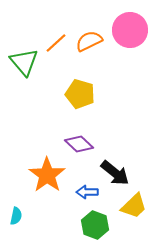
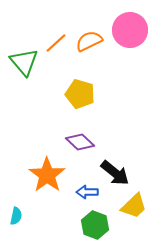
purple diamond: moved 1 px right, 2 px up
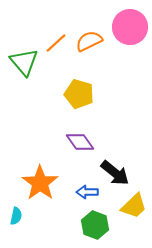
pink circle: moved 3 px up
yellow pentagon: moved 1 px left
purple diamond: rotated 12 degrees clockwise
orange star: moved 7 px left, 8 px down
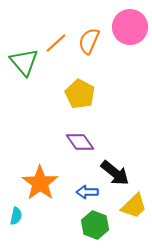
orange semicircle: rotated 40 degrees counterclockwise
yellow pentagon: moved 1 px right; rotated 12 degrees clockwise
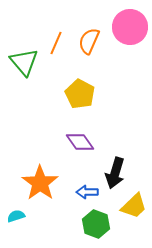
orange line: rotated 25 degrees counterclockwise
black arrow: rotated 68 degrees clockwise
cyan semicircle: rotated 120 degrees counterclockwise
green hexagon: moved 1 px right, 1 px up
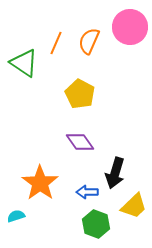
green triangle: moved 1 px down; rotated 16 degrees counterclockwise
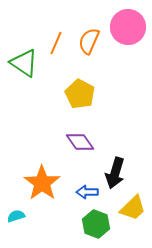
pink circle: moved 2 px left
orange star: moved 2 px right
yellow trapezoid: moved 1 px left, 2 px down
